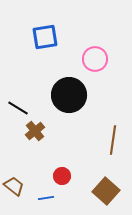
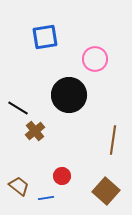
brown trapezoid: moved 5 px right
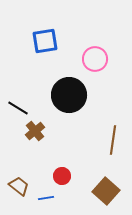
blue square: moved 4 px down
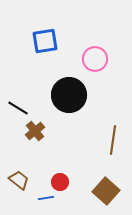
red circle: moved 2 px left, 6 px down
brown trapezoid: moved 6 px up
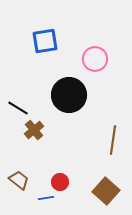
brown cross: moved 1 px left, 1 px up
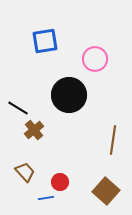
brown trapezoid: moved 6 px right, 8 px up; rotated 10 degrees clockwise
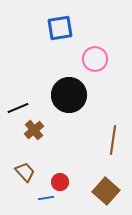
blue square: moved 15 px right, 13 px up
black line: rotated 55 degrees counterclockwise
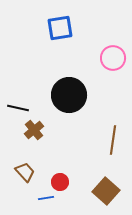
pink circle: moved 18 px right, 1 px up
black line: rotated 35 degrees clockwise
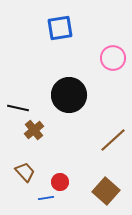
brown line: rotated 40 degrees clockwise
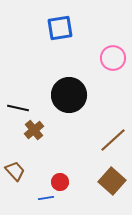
brown trapezoid: moved 10 px left, 1 px up
brown square: moved 6 px right, 10 px up
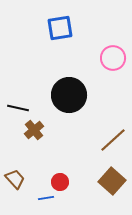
brown trapezoid: moved 8 px down
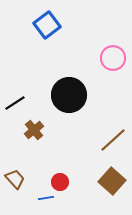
blue square: moved 13 px left, 3 px up; rotated 28 degrees counterclockwise
black line: moved 3 px left, 5 px up; rotated 45 degrees counterclockwise
